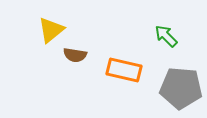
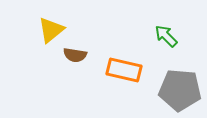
gray pentagon: moved 1 px left, 2 px down
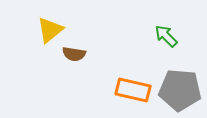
yellow triangle: moved 1 px left
brown semicircle: moved 1 px left, 1 px up
orange rectangle: moved 9 px right, 20 px down
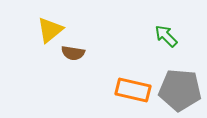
brown semicircle: moved 1 px left, 1 px up
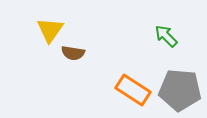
yellow triangle: rotated 16 degrees counterclockwise
orange rectangle: rotated 20 degrees clockwise
